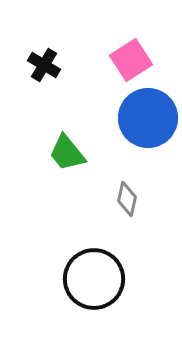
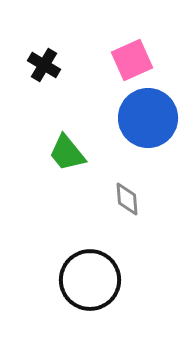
pink square: moved 1 px right; rotated 9 degrees clockwise
gray diamond: rotated 16 degrees counterclockwise
black circle: moved 4 px left, 1 px down
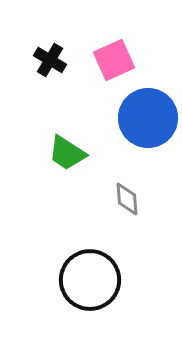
pink square: moved 18 px left
black cross: moved 6 px right, 5 px up
green trapezoid: rotated 18 degrees counterclockwise
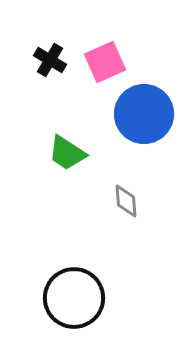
pink square: moved 9 px left, 2 px down
blue circle: moved 4 px left, 4 px up
gray diamond: moved 1 px left, 2 px down
black circle: moved 16 px left, 18 px down
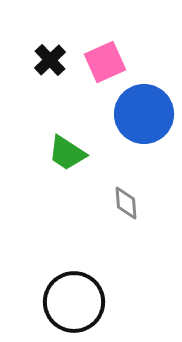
black cross: rotated 16 degrees clockwise
gray diamond: moved 2 px down
black circle: moved 4 px down
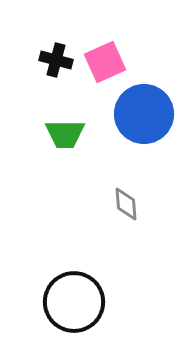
black cross: moved 6 px right; rotated 32 degrees counterclockwise
green trapezoid: moved 2 px left, 19 px up; rotated 33 degrees counterclockwise
gray diamond: moved 1 px down
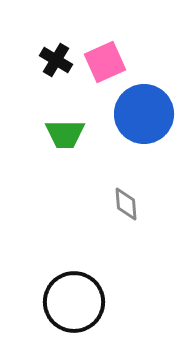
black cross: rotated 16 degrees clockwise
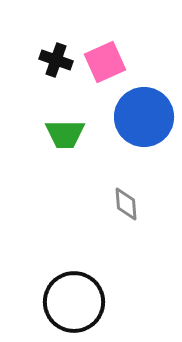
black cross: rotated 12 degrees counterclockwise
blue circle: moved 3 px down
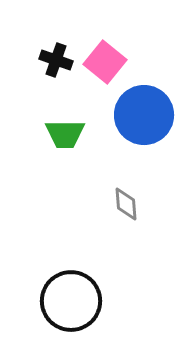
pink square: rotated 27 degrees counterclockwise
blue circle: moved 2 px up
black circle: moved 3 px left, 1 px up
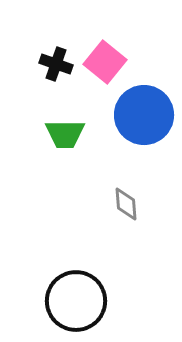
black cross: moved 4 px down
black circle: moved 5 px right
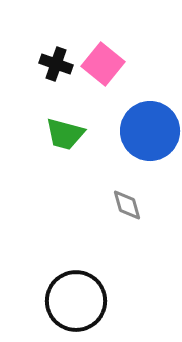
pink square: moved 2 px left, 2 px down
blue circle: moved 6 px right, 16 px down
green trapezoid: rotated 15 degrees clockwise
gray diamond: moved 1 px right, 1 px down; rotated 12 degrees counterclockwise
